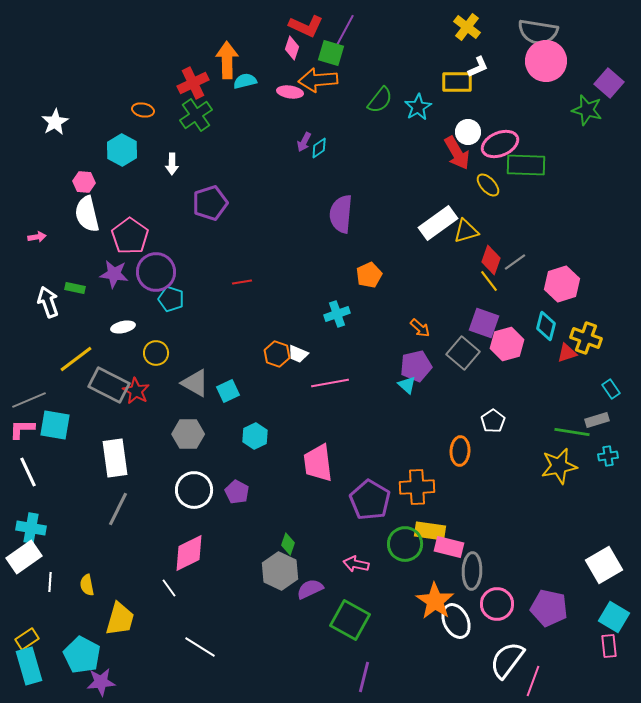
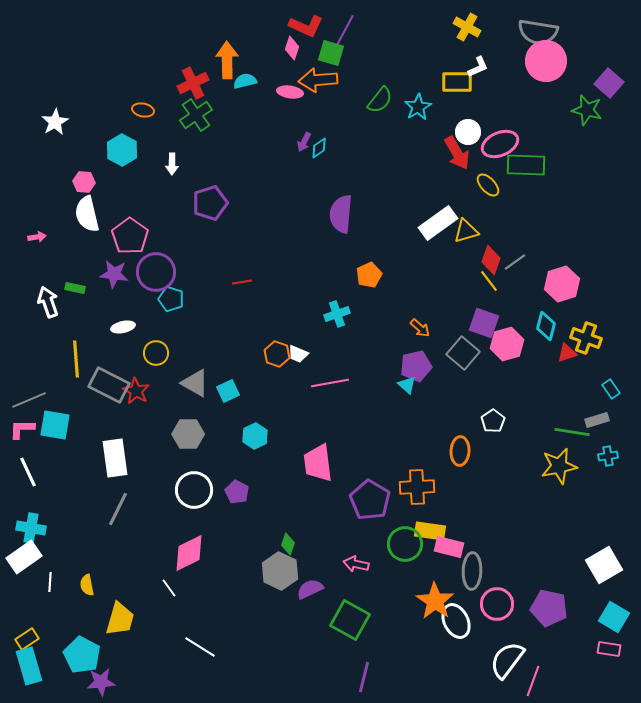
yellow cross at (467, 27): rotated 8 degrees counterclockwise
yellow line at (76, 359): rotated 57 degrees counterclockwise
pink rectangle at (609, 646): moved 3 px down; rotated 75 degrees counterclockwise
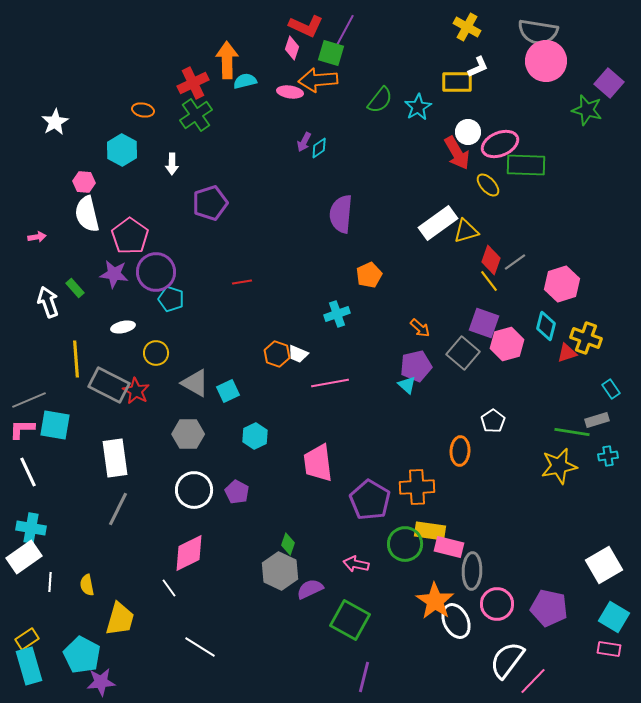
green rectangle at (75, 288): rotated 36 degrees clockwise
pink line at (533, 681): rotated 24 degrees clockwise
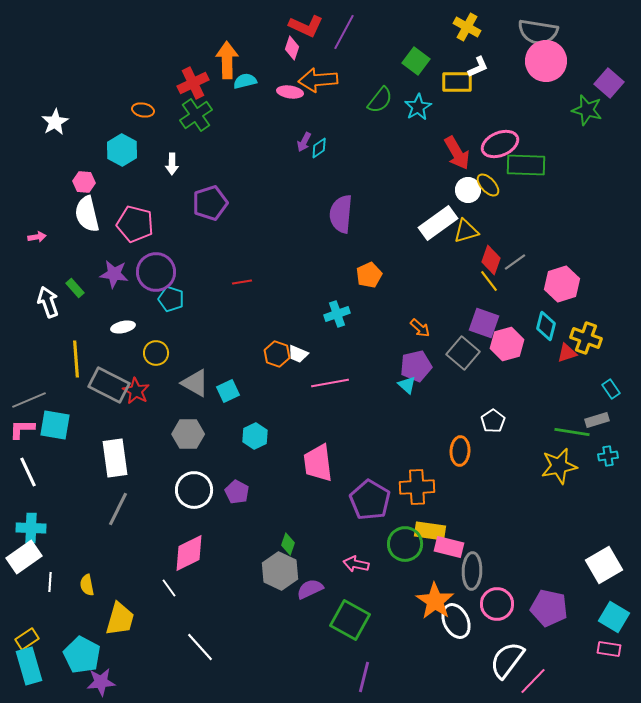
green square at (331, 53): moved 85 px right, 8 px down; rotated 20 degrees clockwise
white circle at (468, 132): moved 58 px down
pink pentagon at (130, 236): moved 5 px right, 12 px up; rotated 21 degrees counterclockwise
cyan cross at (31, 528): rotated 8 degrees counterclockwise
white line at (200, 647): rotated 16 degrees clockwise
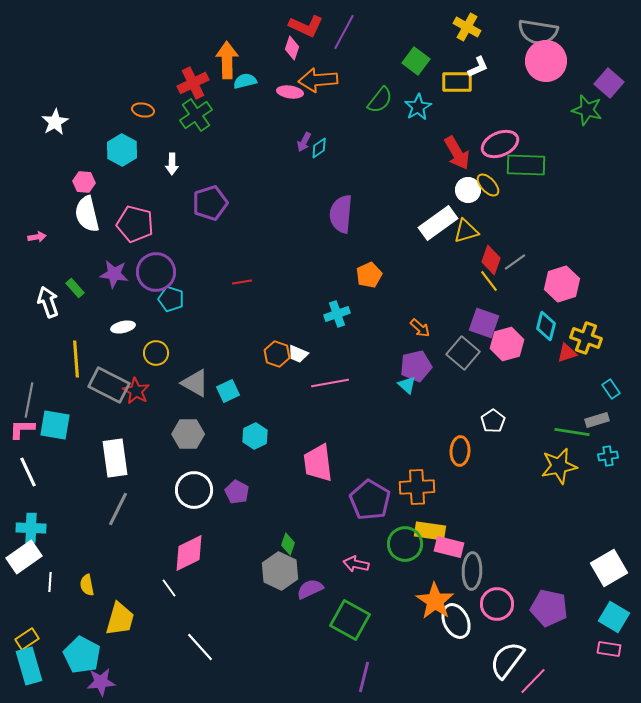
gray line at (29, 400): rotated 56 degrees counterclockwise
white square at (604, 565): moved 5 px right, 3 px down
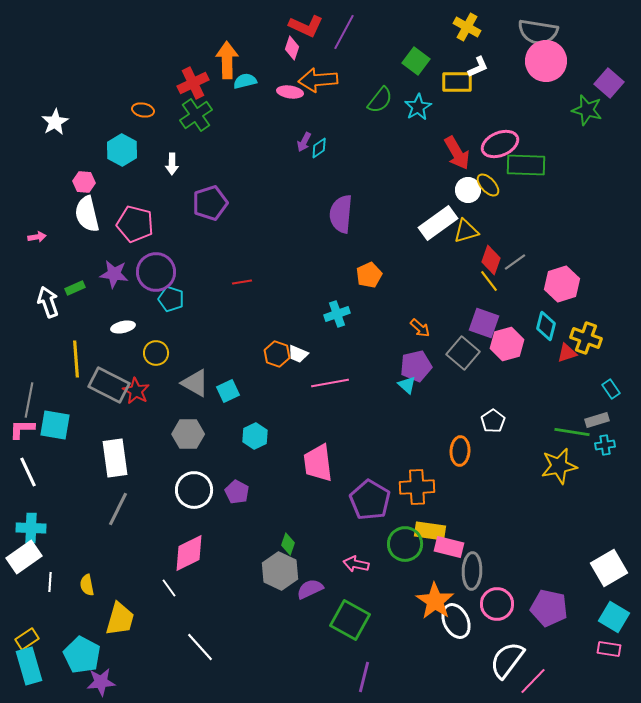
green rectangle at (75, 288): rotated 72 degrees counterclockwise
cyan cross at (608, 456): moved 3 px left, 11 px up
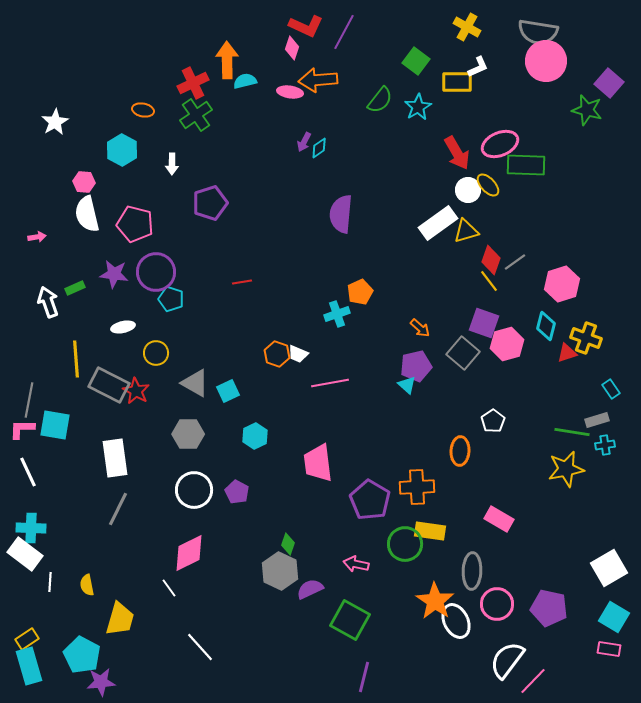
orange pentagon at (369, 275): moved 9 px left, 17 px down
yellow star at (559, 466): moved 7 px right, 3 px down
pink rectangle at (449, 547): moved 50 px right, 28 px up; rotated 16 degrees clockwise
white rectangle at (24, 557): moved 1 px right, 3 px up; rotated 72 degrees clockwise
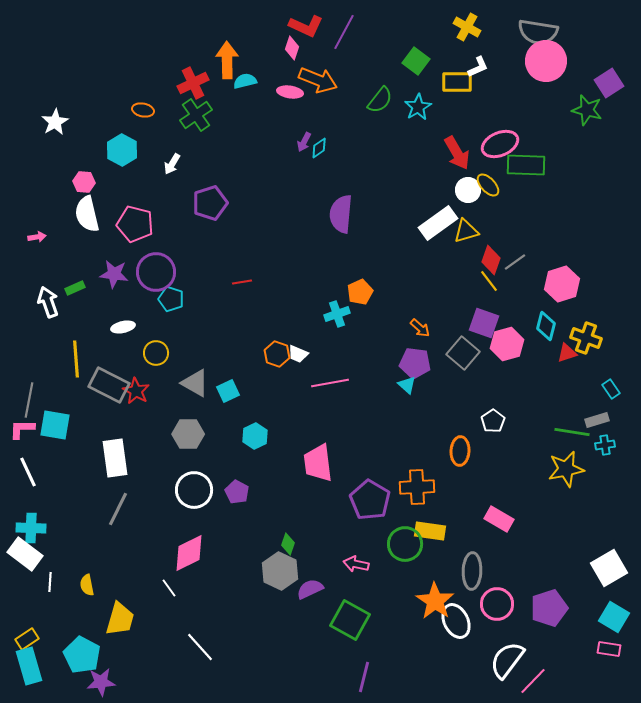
orange arrow at (318, 80): rotated 153 degrees counterclockwise
purple square at (609, 83): rotated 16 degrees clockwise
white arrow at (172, 164): rotated 30 degrees clockwise
purple pentagon at (416, 366): moved 1 px left, 3 px up; rotated 20 degrees clockwise
purple pentagon at (549, 608): rotated 30 degrees counterclockwise
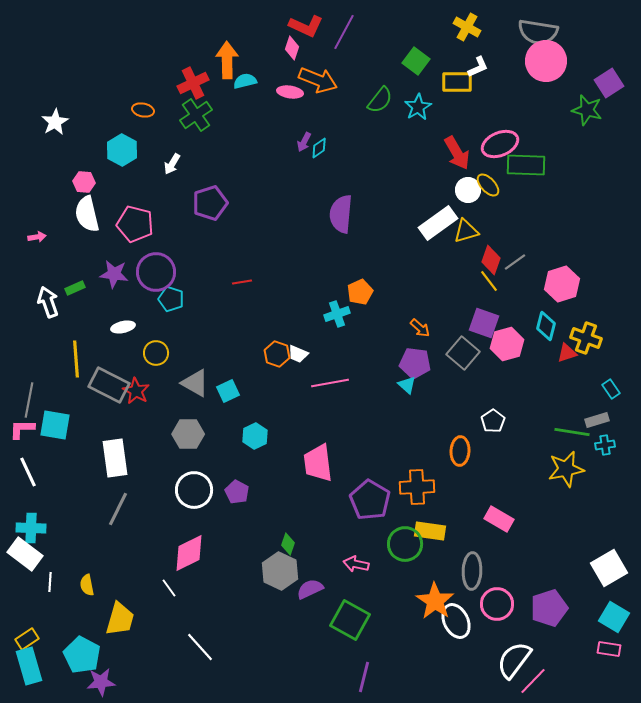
white semicircle at (507, 660): moved 7 px right
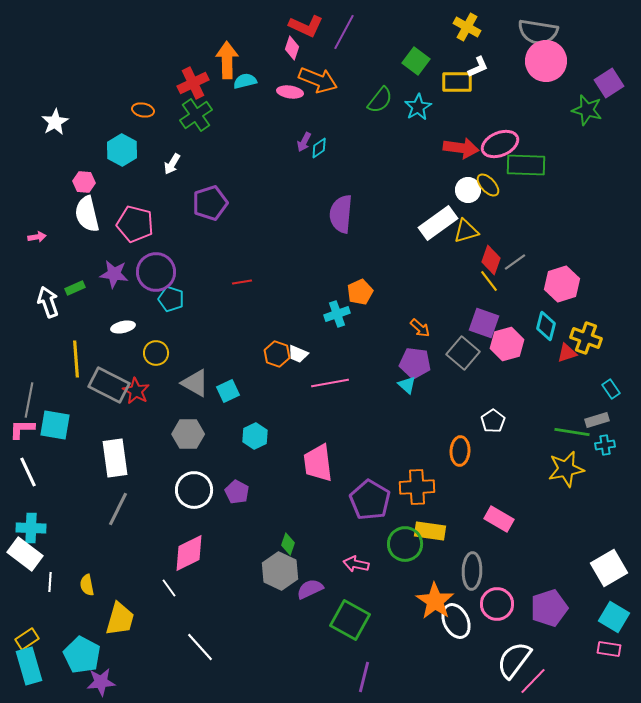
red arrow at (457, 153): moved 4 px right, 5 px up; rotated 52 degrees counterclockwise
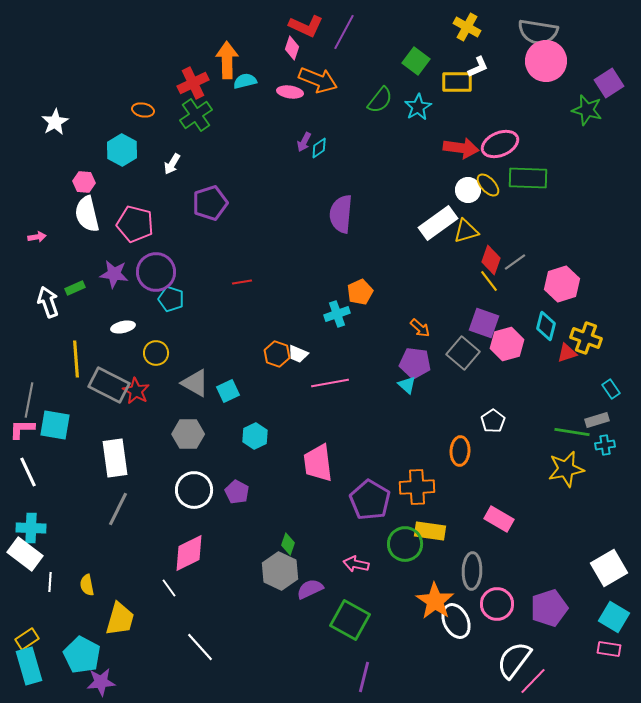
green rectangle at (526, 165): moved 2 px right, 13 px down
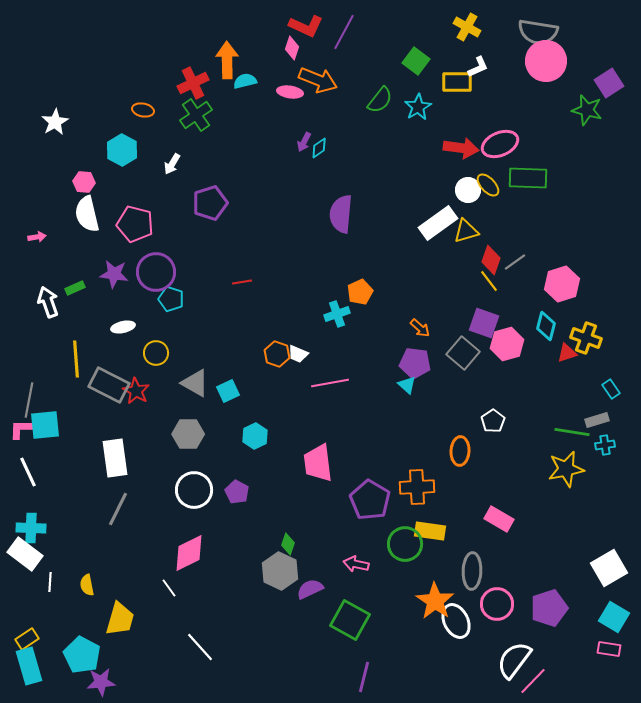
cyan square at (55, 425): moved 10 px left; rotated 16 degrees counterclockwise
